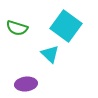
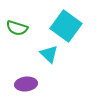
cyan triangle: moved 1 px left
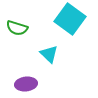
cyan square: moved 4 px right, 7 px up
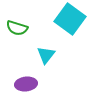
cyan triangle: moved 3 px left, 1 px down; rotated 24 degrees clockwise
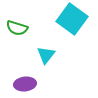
cyan square: moved 2 px right
purple ellipse: moved 1 px left
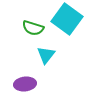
cyan square: moved 5 px left
green semicircle: moved 16 px right
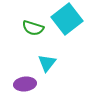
cyan square: rotated 16 degrees clockwise
cyan triangle: moved 1 px right, 8 px down
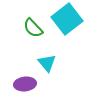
green semicircle: rotated 30 degrees clockwise
cyan triangle: rotated 18 degrees counterclockwise
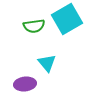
cyan square: rotated 8 degrees clockwise
green semicircle: moved 1 px right, 2 px up; rotated 55 degrees counterclockwise
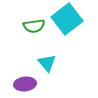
cyan square: rotated 8 degrees counterclockwise
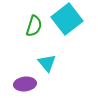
green semicircle: rotated 65 degrees counterclockwise
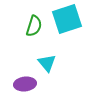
cyan square: rotated 20 degrees clockwise
